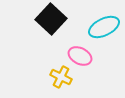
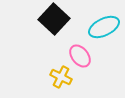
black square: moved 3 px right
pink ellipse: rotated 25 degrees clockwise
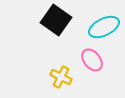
black square: moved 2 px right, 1 px down; rotated 8 degrees counterclockwise
pink ellipse: moved 12 px right, 4 px down
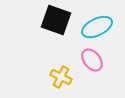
black square: rotated 16 degrees counterclockwise
cyan ellipse: moved 7 px left
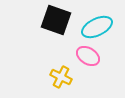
pink ellipse: moved 4 px left, 4 px up; rotated 20 degrees counterclockwise
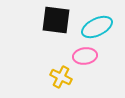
black square: rotated 12 degrees counterclockwise
pink ellipse: moved 3 px left; rotated 40 degrees counterclockwise
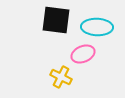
cyan ellipse: rotated 28 degrees clockwise
pink ellipse: moved 2 px left, 2 px up; rotated 15 degrees counterclockwise
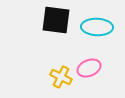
pink ellipse: moved 6 px right, 14 px down
